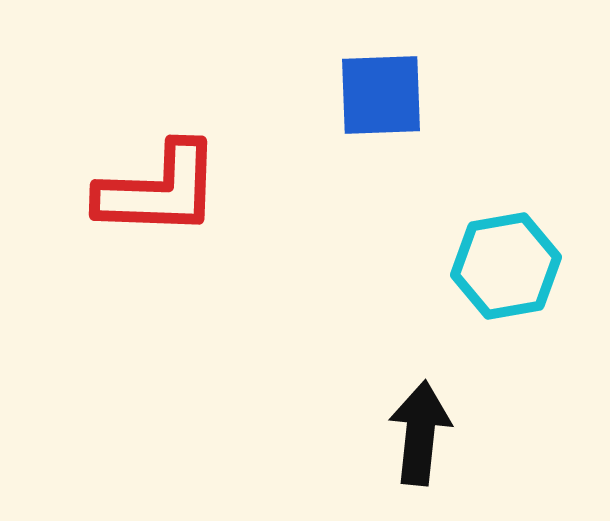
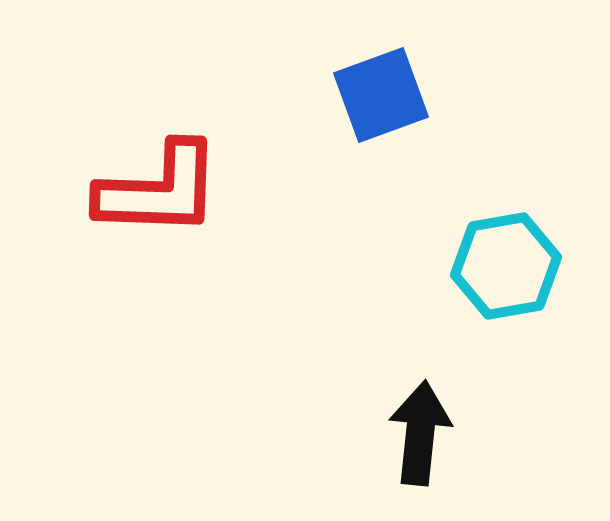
blue square: rotated 18 degrees counterclockwise
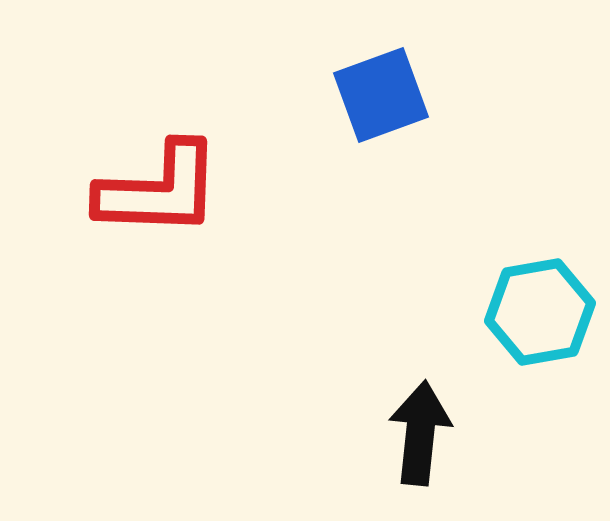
cyan hexagon: moved 34 px right, 46 px down
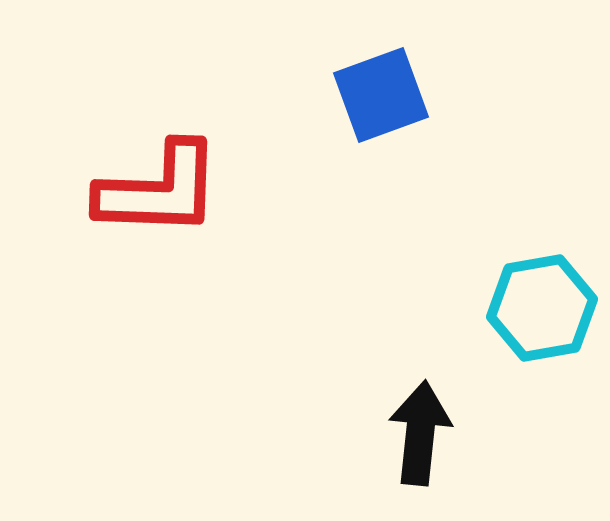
cyan hexagon: moved 2 px right, 4 px up
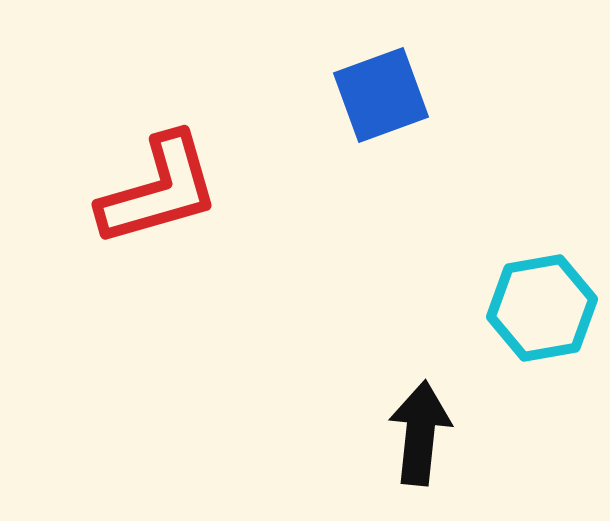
red L-shape: rotated 18 degrees counterclockwise
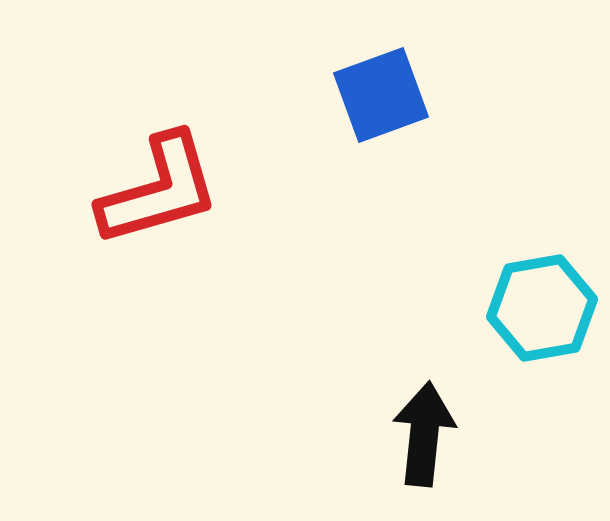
black arrow: moved 4 px right, 1 px down
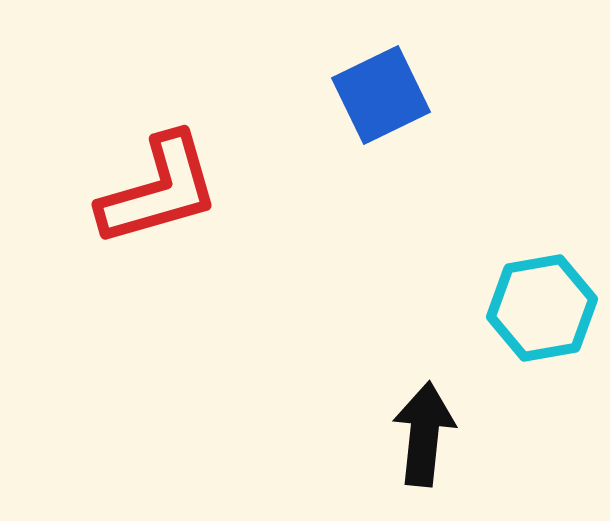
blue square: rotated 6 degrees counterclockwise
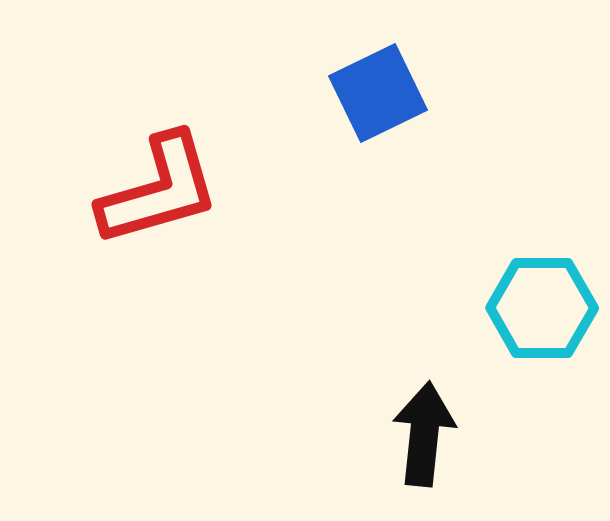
blue square: moved 3 px left, 2 px up
cyan hexagon: rotated 10 degrees clockwise
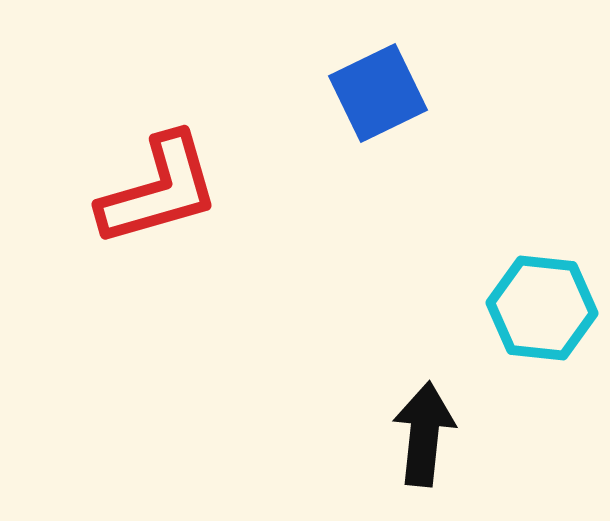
cyan hexagon: rotated 6 degrees clockwise
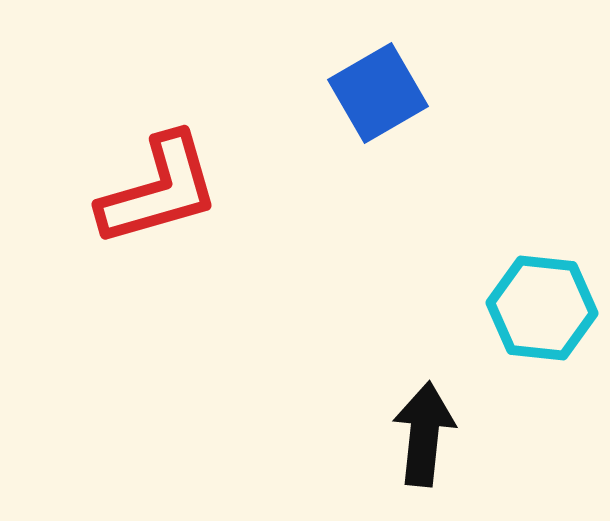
blue square: rotated 4 degrees counterclockwise
